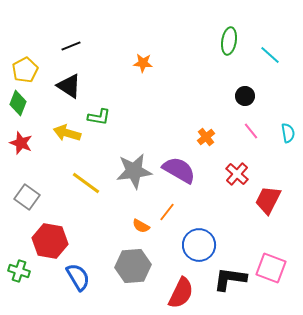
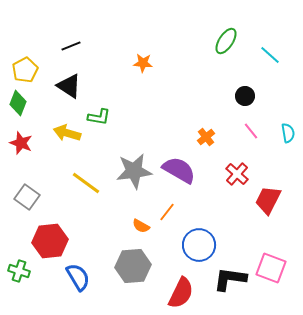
green ellipse: moved 3 px left; rotated 24 degrees clockwise
red hexagon: rotated 16 degrees counterclockwise
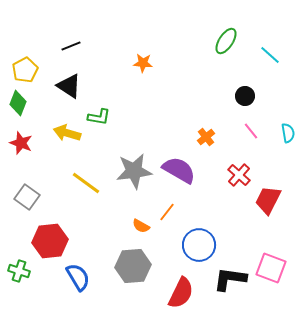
red cross: moved 2 px right, 1 px down
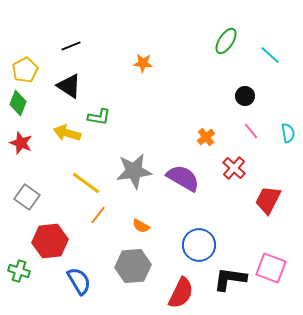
purple semicircle: moved 4 px right, 8 px down
red cross: moved 5 px left, 7 px up
orange line: moved 69 px left, 3 px down
blue semicircle: moved 1 px right, 4 px down
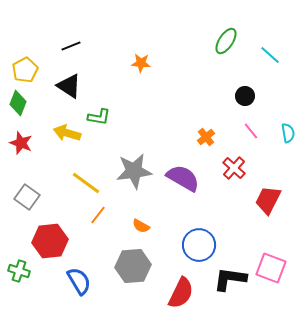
orange star: moved 2 px left
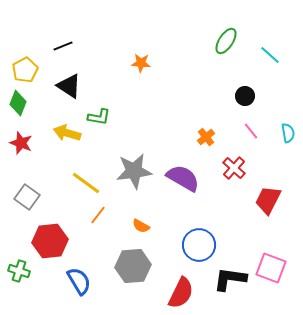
black line: moved 8 px left
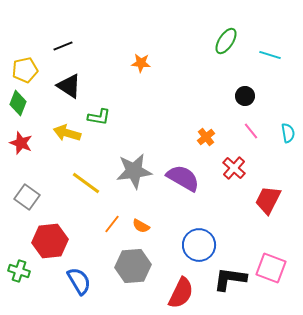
cyan line: rotated 25 degrees counterclockwise
yellow pentagon: rotated 15 degrees clockwise
orange line: moved 14 px right, 9 px down
